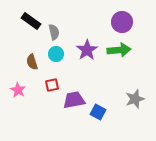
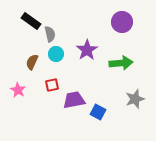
gray semicircle: moved 4 px left, 2 px down
green arrow: moved 2 px right, 13 px down
brown semicircle: rotated 42 degrees clockwise
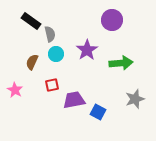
purple circle: moved 10 px left, 2 px up
pink star: moved 3 px left
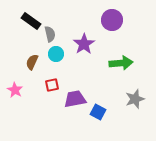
purple star: moved 3 px left, 6 px up
purple trapezoid: moved 1 px right, 1 px up
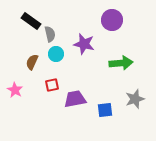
purple star: rotated 25 degrees counterclockwise
blue square: moved 7 px right, 2 px up; rotated 35 degrees counterclockwise
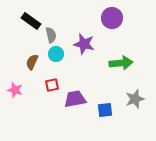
purple circle: moved 2 px up
gray semicircle: moved 1 px right, 1 px down
pink star: rotated 14 degrees counterclockwise
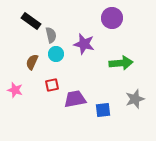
blue square: moved 2 px left
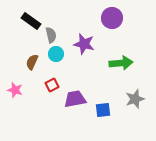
red square: rotated 16 degrees counterclockwise
